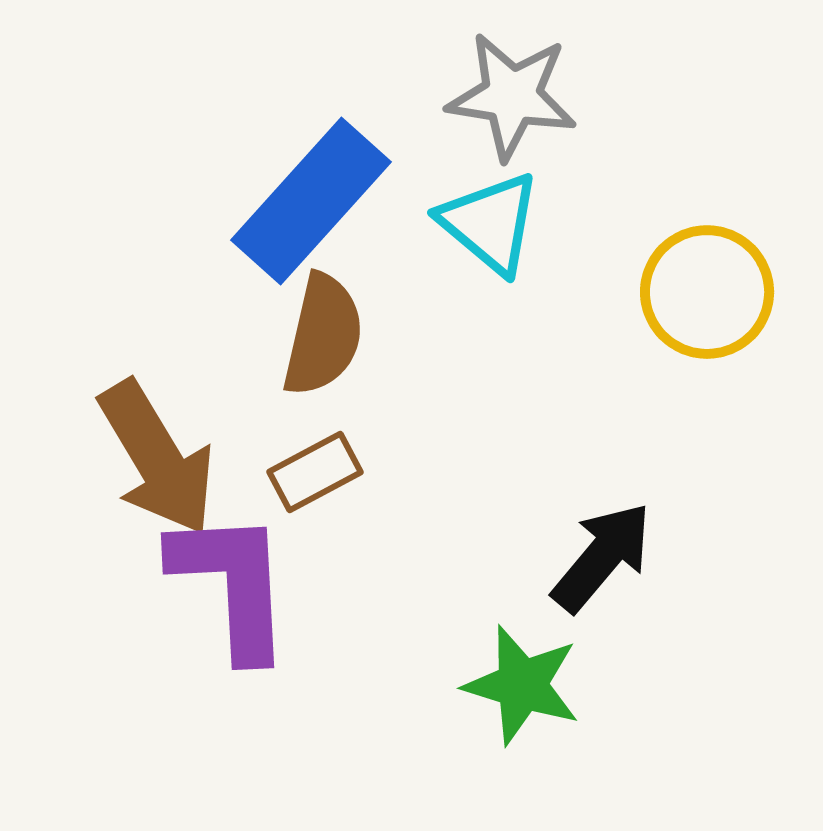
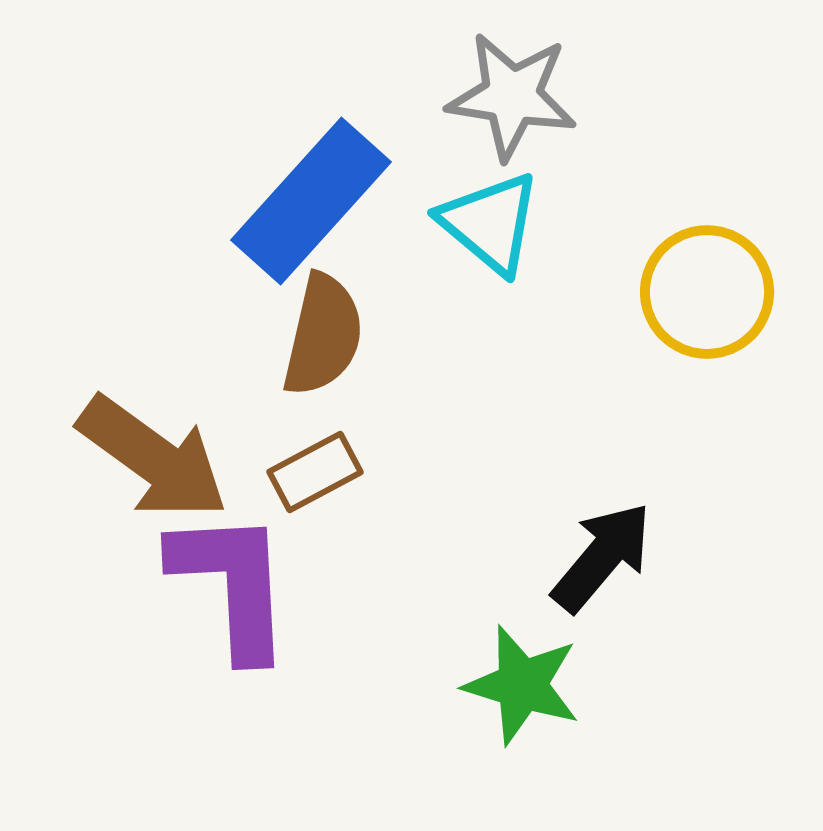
brown arrow: moved 4 px left; rotated 23 degrees counterclockwise
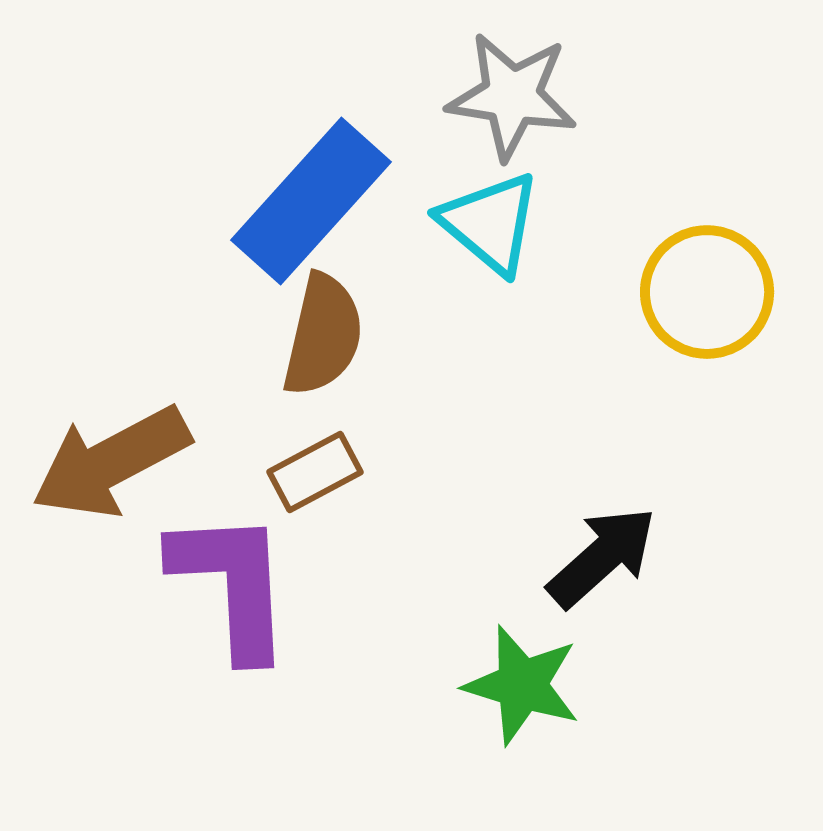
brown arrow: moved 42 px left, 4 px down; rotated 116 degrees clockwise
black arrow: rotated 8 degrees clockwise
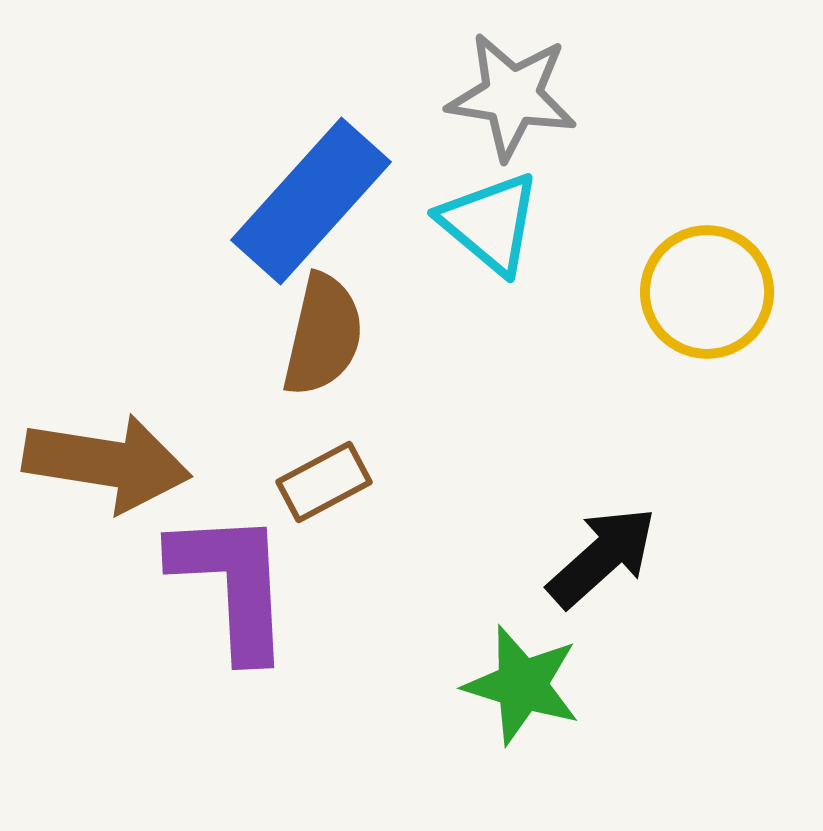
brown arrow: moved 4 px left, 1 px down; rotated 143 degrees counterclockwise
brown rectangle: moved 9 px right, 10 px down
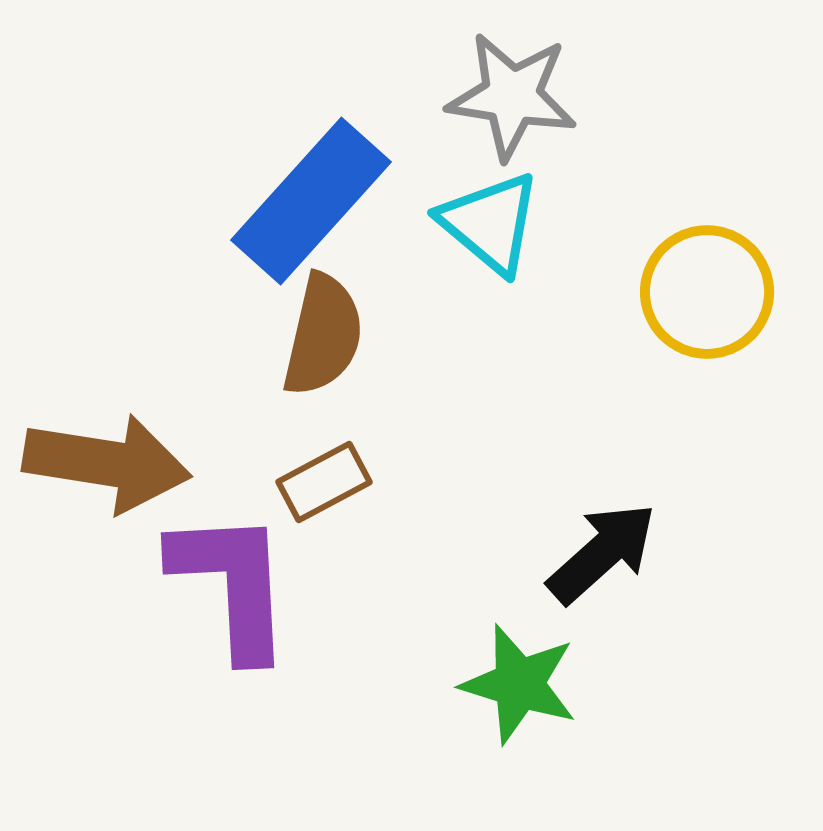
black arrow: moved 4 px up
green star: moved 3 px left, 1 px up
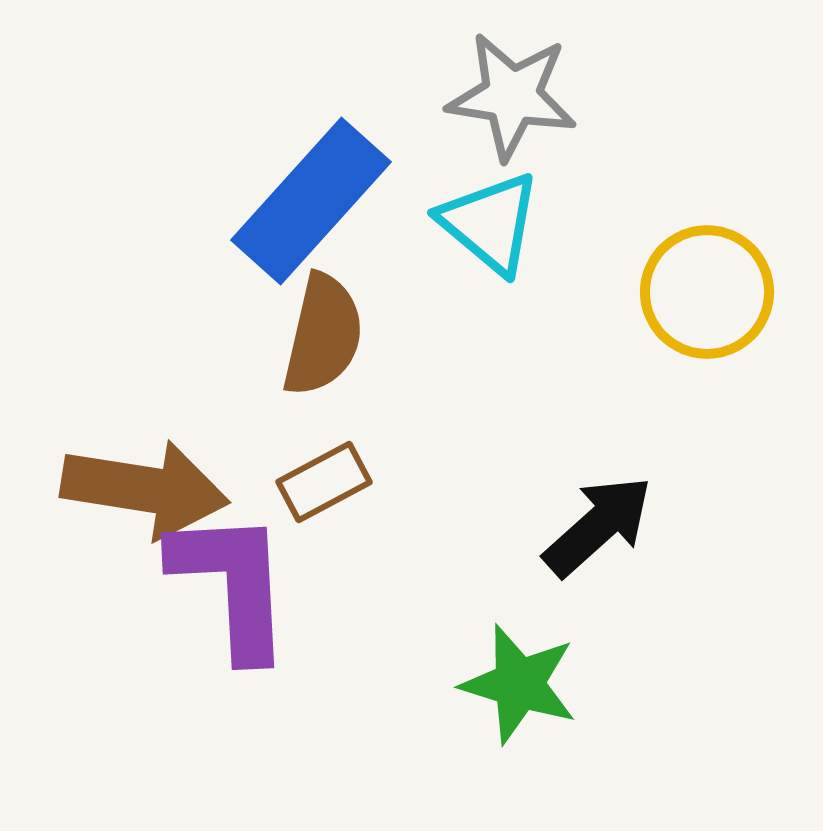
brown arrow: moved 38 px right, 26 px down
black arrow: moved 4 px left, 27 px up
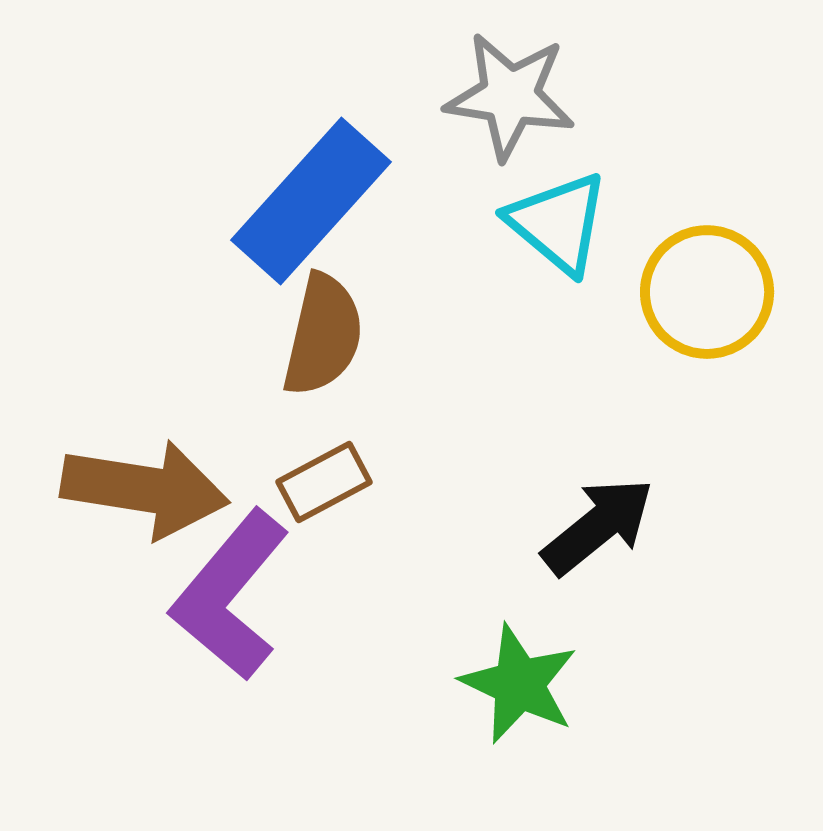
gray star: moved 2 px left
cyan triangle: moved 68 px right
black arrow: rotated 3 degrees clockwise
purple L-shape: moved 2 px left, 11 px down; rotated 137 degrees counterclockwise
green star: rotated 8 degrees clockwise
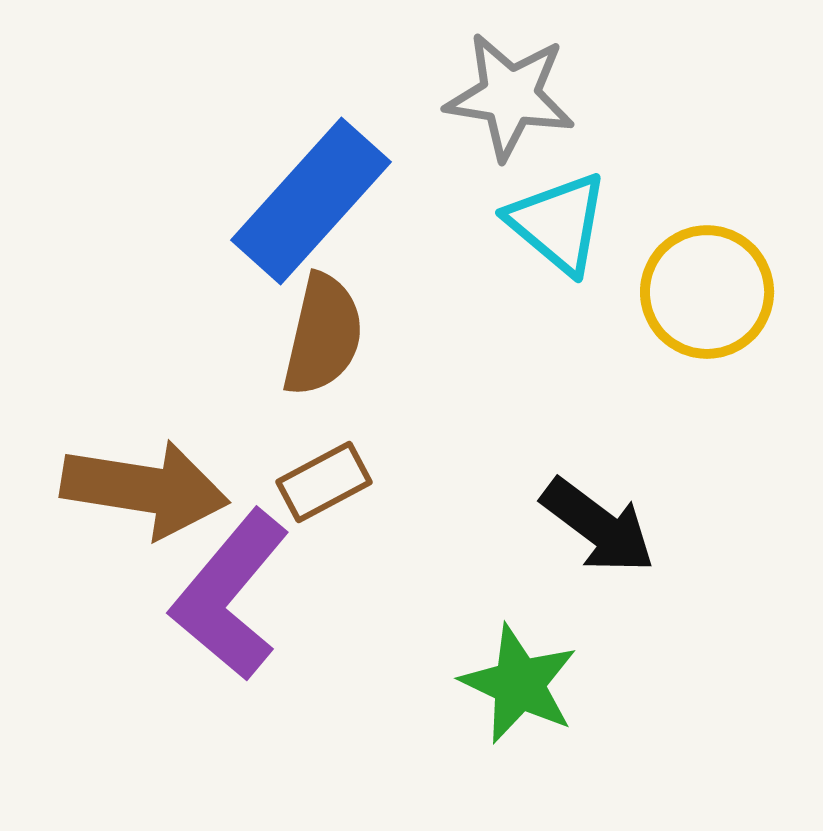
black arrow: rotated 76 degrees clockwise
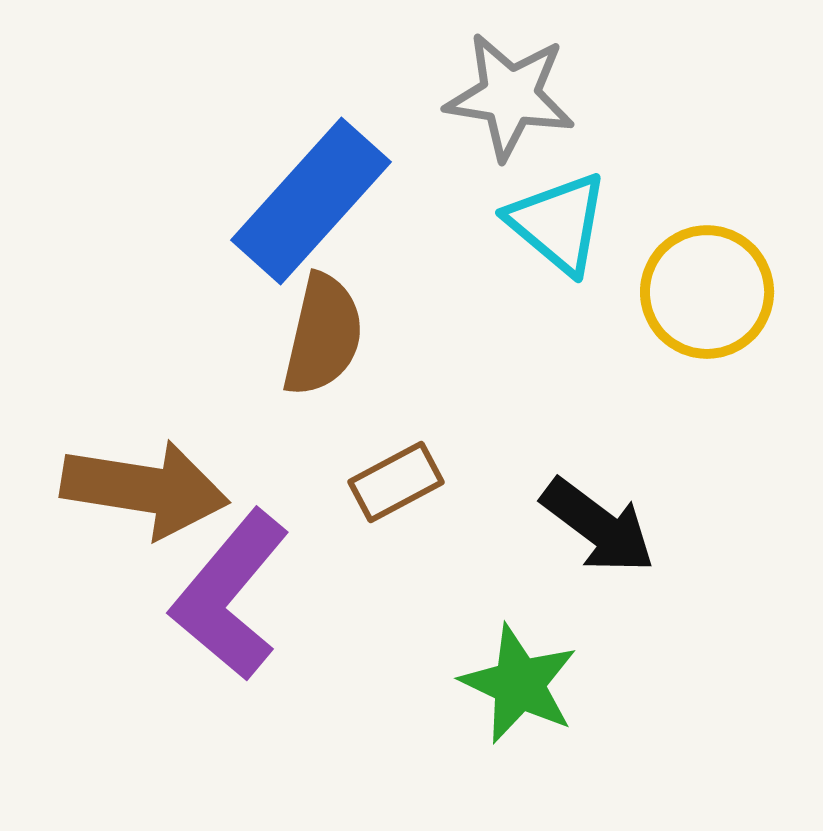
brown rectangle: moved 72 px right
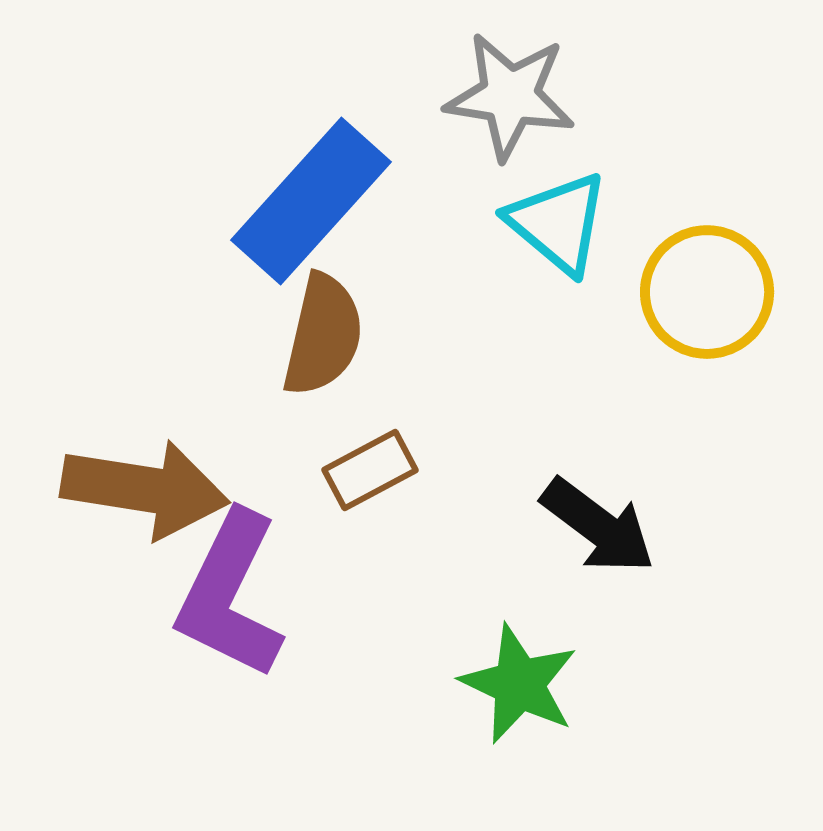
brown rectangle: moved 26 px left, 12 px up
purple L-shape: rotated 14 degrees counterclockwise
